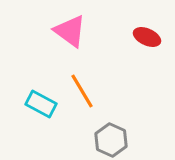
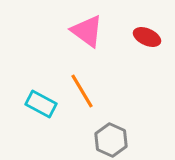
pink triangle: moved 17 px right
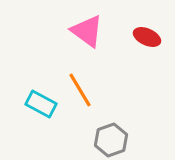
orange line: moved 2 px left, 1 px up
gray hexagon: rotated 16 degrees clockwise
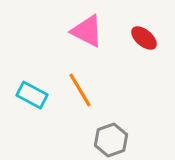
pink triangle: rotated 9 degrees counterclockwise
red ellipse: moved 3 px left, 1 px down; rotated 16 degrees clockwise
cyan rectangle: moved 9 px left, 9 px up
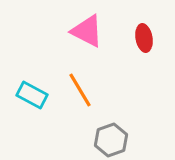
red ellipse: rotated 40 degrees clockwise
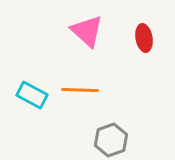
pink triangle: rotated 15 degrees clockwise
orange line: rotated 57 degrees counterclockwise
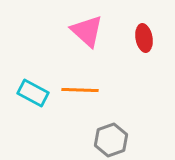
cyan rectangle: moved 1 px right, 2 px up
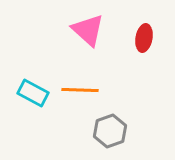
pink triangle: moved 1 px right, 1 px up
red ellipse: rotated 20 degrees clockwise
gray hexagon: moved 1 px left, 9 px up
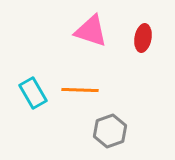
pink triangle: moved 3 px right, 1 px down; rotated 24 degrees counterclockwise
red ellipse: moved 1 px left
cyan rectangle: rotated 32 degrees clockwise
